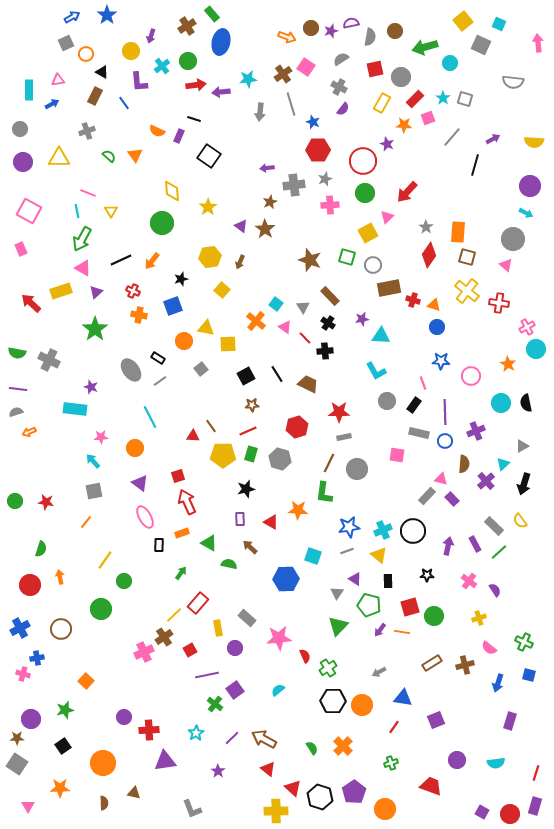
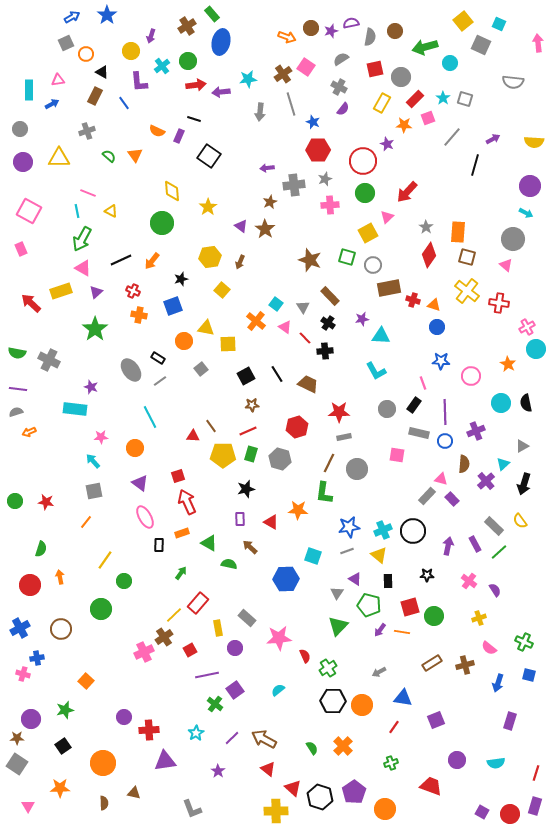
yellow triangle at (111, 211): rotated 32 degrees counterclockwise
gray circle at (387, 401): moved 8 px down
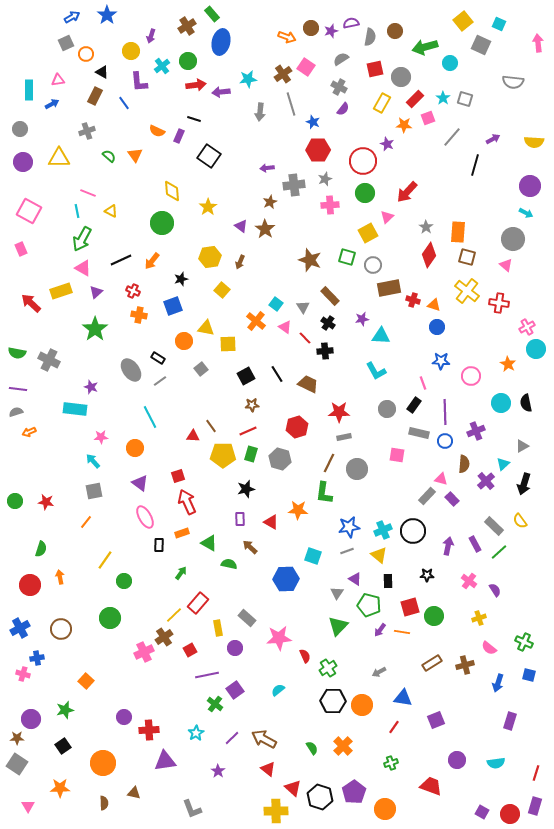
green circle at (101, 609): moved 9 px right, 9 px down
